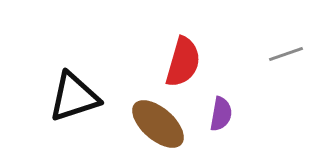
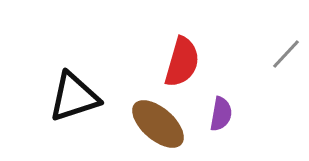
gray line: rotated 28 degrees counterclockwise
red semicircle: moved 1 px left
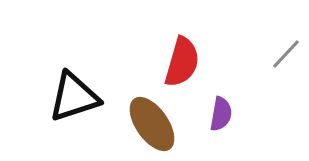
brown ellipse: moved 6 px left; rotated 14 degrees clockwise
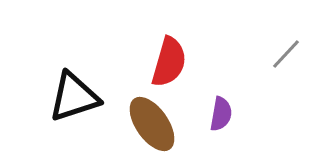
red semicircle: moved 13 px left
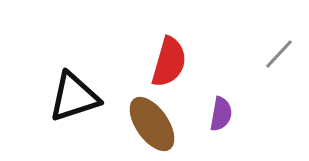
gray line: moved 7 px left
